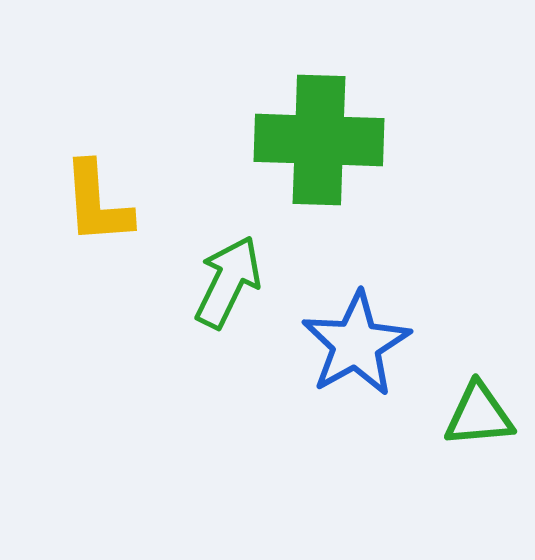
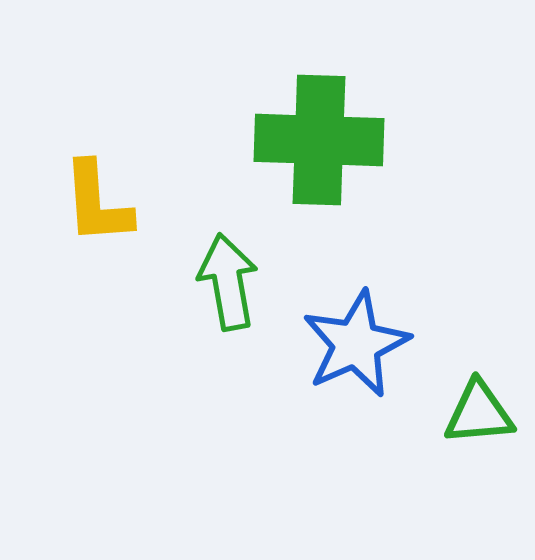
green arrow: rotated 36 degrees counterclockwise
blue star: rotated 5 degrees clockwise
green triangle: moved 2 px up
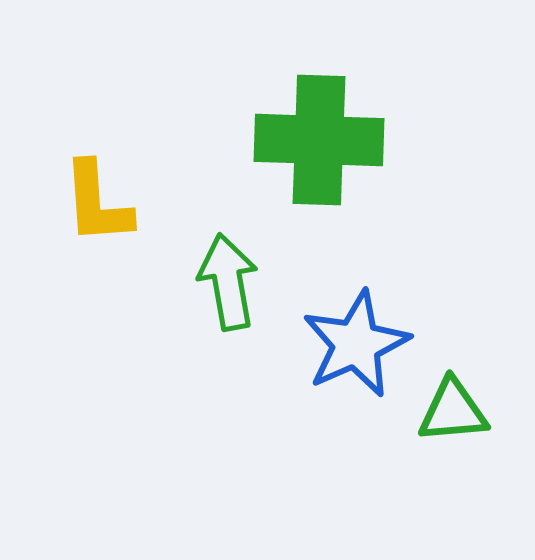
green triangle: moved 26 px left, 2 px up
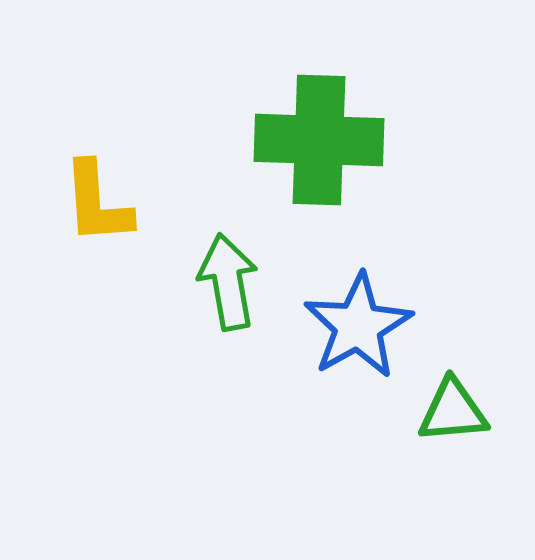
blue star: moved 2 px right, 18 px up; rotated 5 degrees counterclockwise
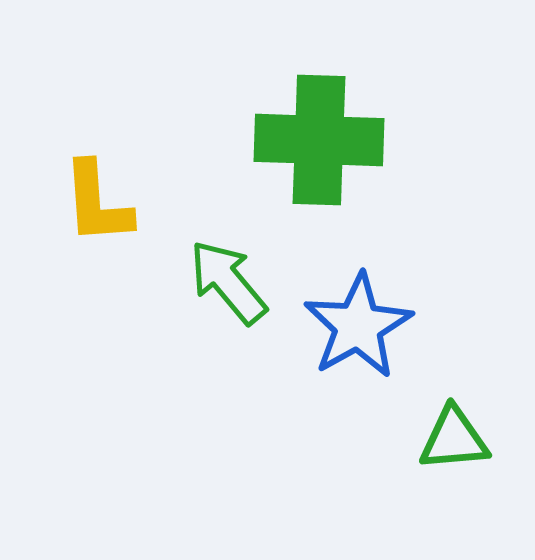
green arrow: rotated 30 degrees counterclockwise
green triangle: moved 1 px right, 28 px down
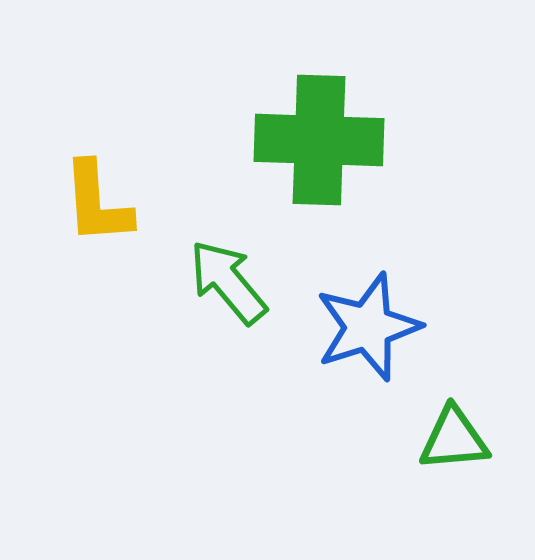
blue star: moved 10 px right, 1 px down; rotated 11 degrees clockwise
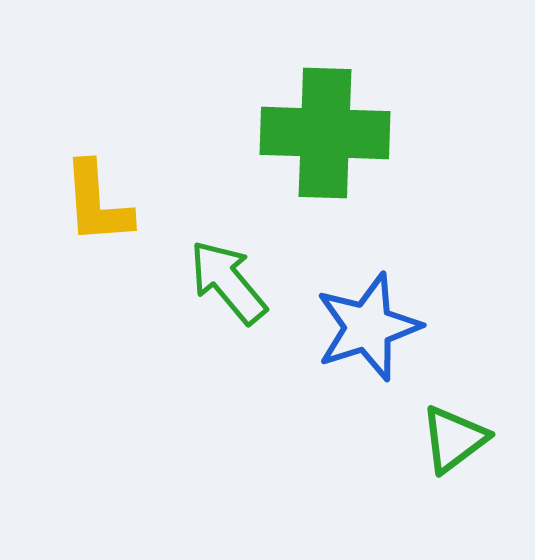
green cross: moved 6 px right, 7 px up
green triangle: rotated 32 degrees counterclockwise
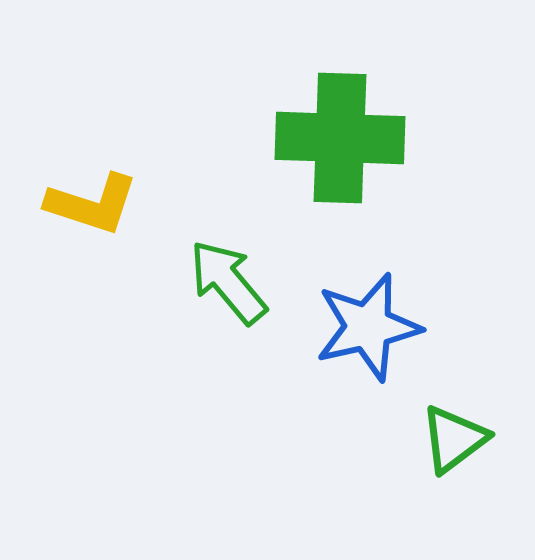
green cross: moved 15 px right, 5 px down
yellow L-shape: moved 5 px left, 1 px down; rotated 68 degrees counterclockwise
blue star: rotated 5 degrees clockwise
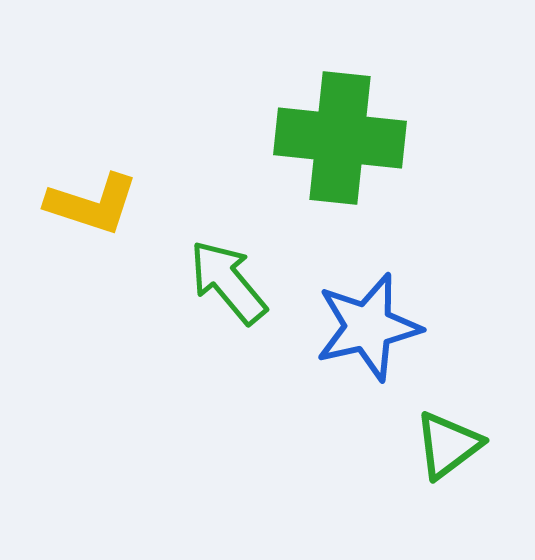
green cross: rotated 4 degrees clockwise
green triangle: moved 6 px left, 6 px down
